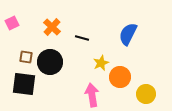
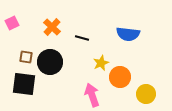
blue semicircle: rotated 110 degrees counterclockwise
pink arrow: rotated 10 degrees counterclockwise
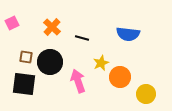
pink arrow: moved 14 px left, 14 px up
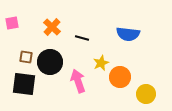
pink square: rotated 16 degrees clockwise
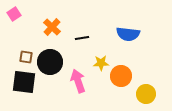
pink square: moved 2 px right, 9 px up; rotated 24 degrees counterclockwise
black line: rotated 24 degrees counterclockwise
yellow star: rotated 21 degrees clockwise
orange circle: moved 1 px right, 1 px up
black square: moved 2 px up
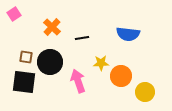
yellow circle: moved 1 px left, 2 px up
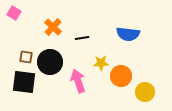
pink square: moved 1 px up; rotated 24 degrees counterclockwise
orange cross: moved 1 px right
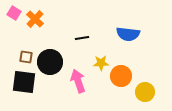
orange cross: moved 18 px left, 8 px up
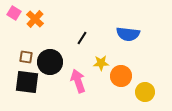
black line: rotated 48 degrees counterclockwise
black square: moved 3 px right
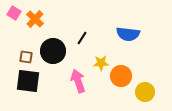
black circle: moved 3 px right, 11 px up
black square: moved 1 px right, 1 px up
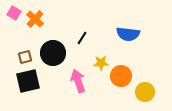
black circle: moved 2 px down
brown square: moved 1 px left; rotated 24 degrees counterclockwise
black square: rotated 20 degrees counterclockwise
